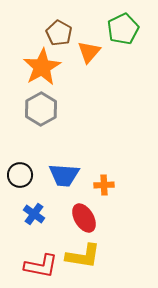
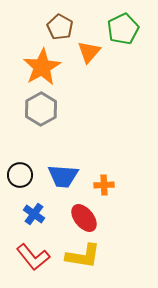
brown pentagon: moved 1 px right, 6 px up
blue trapezoid: moved 1 px left, 1 px down
red ellipse: rotated 8 degrees counterclockwise
red L-shape: moved 8 px left, 9 px up; rotated 40 degrees clockwise
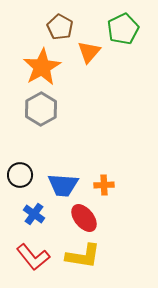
blue trapezoid: moved 9 px down
